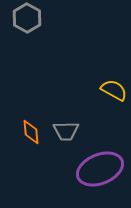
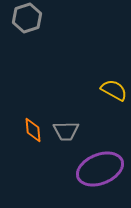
gray hexagon: rotated 12 degrees clockwise
orange diamond: moved 2 px right, 2 px up
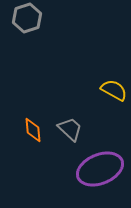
gray trapezoid: moved 4 px right, 2 px up; rotated 136 degrees counterclockwise
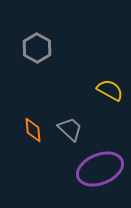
gray hexagon: moved 10 px right, 30 px down; rotated 12 degrees counterclockwise
yellow semicircle: moved 4 px left
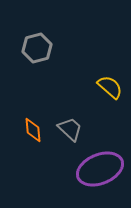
gray hexagon: rotated 16 degrees clockwise
yellow semicircle: moved 3 px up; rotated 12 degrees clockwise
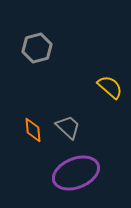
gray trapezoid: moved 2 px left, 2 px up
purple ellipse: moved 24 px left, 4 px down
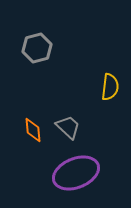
yellow semicircle: rotated 56 degrees clockwise
